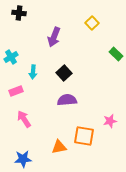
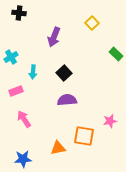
orange triangle: moved 1 px left, 1 px down
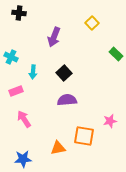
cyan cross: rotated 32 degrees counterclockwise
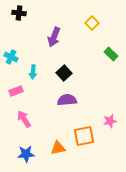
green rectangle: moved 5 px left
orange square: rotated 20 degrees counterclockwise
blue star: moved 3 px right, 5 px up
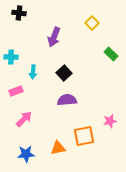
cyan cross: rotated 24 degrees counterclockwise
pink arrow: rotated 78 degrees clockwise
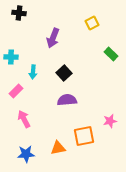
yellow square: rotated 16 degrees clockwise
purple arrow: moved 1 px left, 1 px down
pink rectangle: rotated 24 degrees counterclockwise
pink arrow: rotated 72 degrees counterclockwise
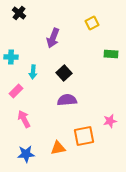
black cross: rotated 32 degrees clockwise
green rectangle: rotated 40 degrees counterclockwise
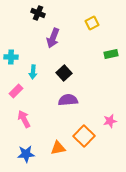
black cross: moved 19 px right; rotated 16 degrees counterclockwise
green rectangle: rotated 16 degrees counterclockwise
purple semicircle: moved 1 px right
orange square: rotated 35 degrees counterclockwise
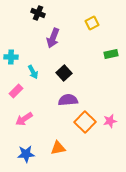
cyan arrow: rotated 32 degrees counterclockwise
pink arrow: rotated 96 degrees counterclockwise
orange square: moved 1 px right, 14 px up
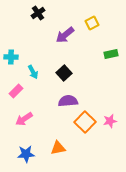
black cross: rotated 32 degrees clockwise
purple arrow: moved 12 px right, 3 px up; rotated 30 degrees clockwise
purple semicircle: moved 1 px down
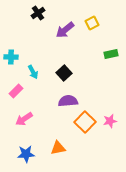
purple arrow: moved 5 px up
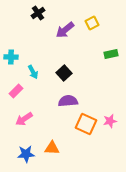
orange square: moved 1 px right, 2 px down; rotated 20 degrees counterclockwise
orange triangle: moved 6 px left; rotated 14 degrees clockwise
